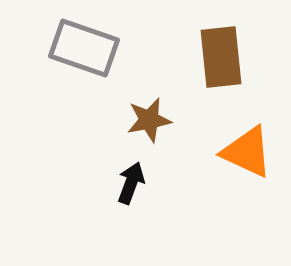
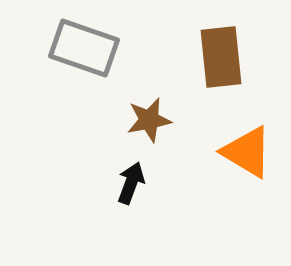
orange triangle: rotated 6 degrees clockwise
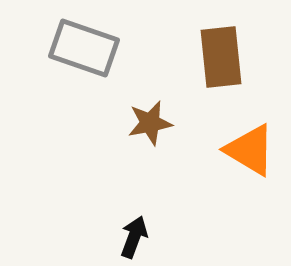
brown star: moved 1 px right, 3 px down
orange triangle: moved 3 px right, 2 px up
black arrow: moved 3 px right, 54 px down
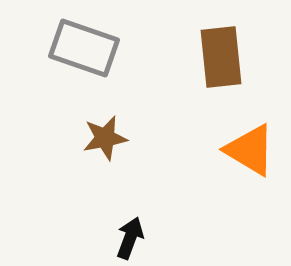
brown star: moved 45 px left, 15 px down
black arrow: moved 4 px left, 1 px down
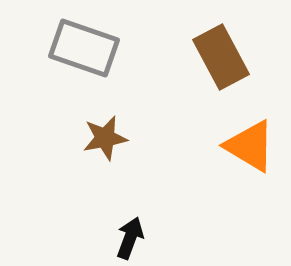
brown rectangle: rotated 22 degrees counterclockwise
orange triangle: moved 4 px up
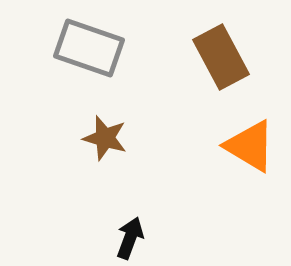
gray rectangle: moved 5 px right
brown star: rotated 27 degrees clockwise
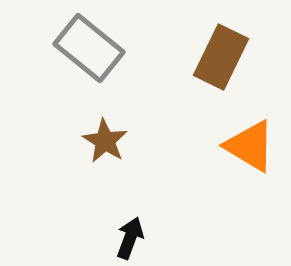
gray rectangle: rotated 20 degrees clockwise
brown rectangle: rotated 54 degrees clockwise
brown star: moved 3 px down; rotated 15 degrees clockwise
